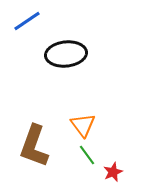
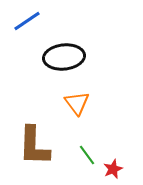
black ellipse: moved 2 px left, 3 px down
orange triangle: moved 6 px left, 22 px up
brown L-shape: rotated 18 degrees counterclockwise
red star: moved 3 px up
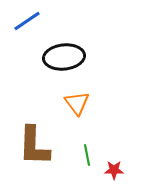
green line: rotated 25 degrees clockwise
red star: moved 1 px right, 1 px down; rotated 24 degrees clockwise
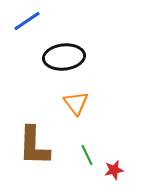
orange triangle: moved 1 px left
green line: rotated 15 degrees counterclockwise
red star: rotated 12 degrees counterclockwise
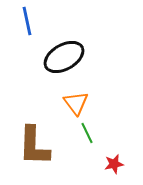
blue line: rotated 68 degrees counterclockwise
black ellipse: rotated 24 degrees counterclockwise
green line: moved 22 px up
red star: moved 6 px up
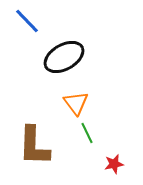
blue line: rotated 32 degrees counterclockwise
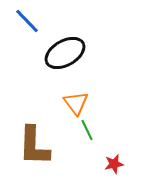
black ellipse: moved 1 px right, 4 px up
green line: moved 3 px up
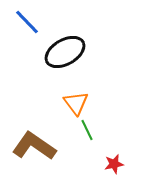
blue line: moved 1 px down
black ellipse: moved 1 px up
brown L-shape: rotated 123 degrees clockwise
